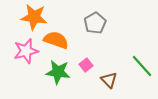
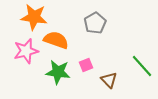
pink square: rotated 16 degrees clockwise
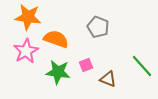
orange star: moved 6 px left
gray pentagon: moved 3 px right, 4 px down; rotated 20 degrees counterclockwise
orange semicircle: moved 1 px up
pink star: rotated 15 degrees counterclockwise
brown triangle: moved 1 px left, 1 px up; rotated 24 degrees counterclockwise
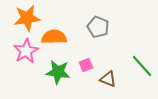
orange star: moved 1 px left, 1 px down; rotated 16 degrees counterclockwise
orange semicircle: moved 2 px left, 2 px up; rotated 20 degrees counterclockwise
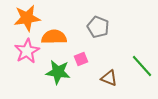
pink star: moved 1 px right
pink square: moved 5 px left, 6 px up
brown triangle: moved 1 px right, 1 px up
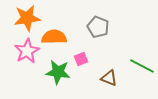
green line: rotated 20 degrees counterclockwise
